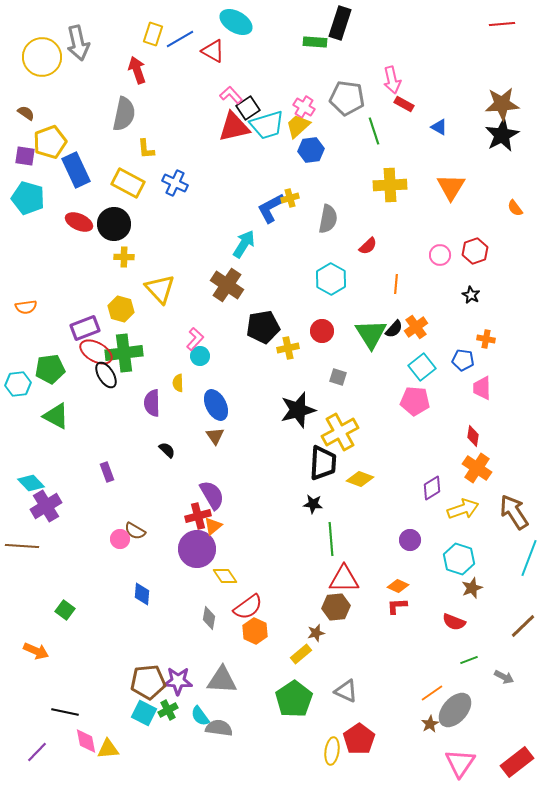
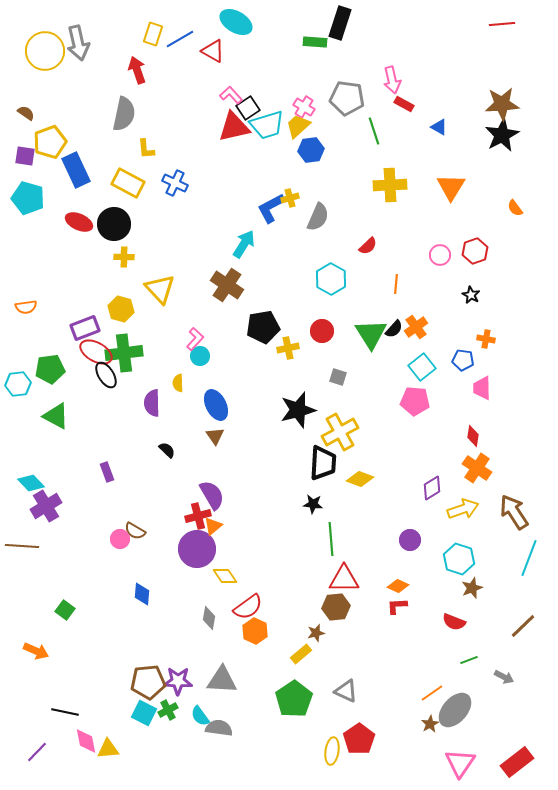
yellow circle at (42, 57): moved 3 px right, 6 px up
gray semicircle at (328, 219): moved 10 px left, 2 px up; rotated 12 degrees clockwise
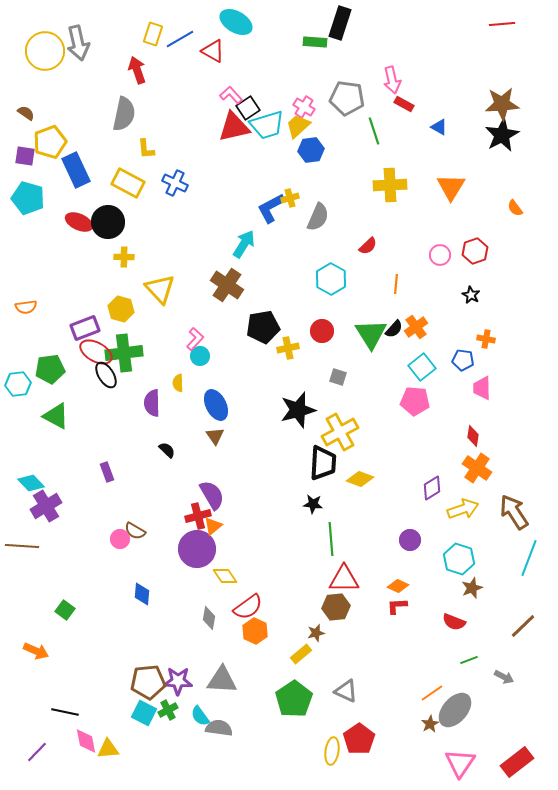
black circle at (114, 224): moved 6 px left, 2 px up
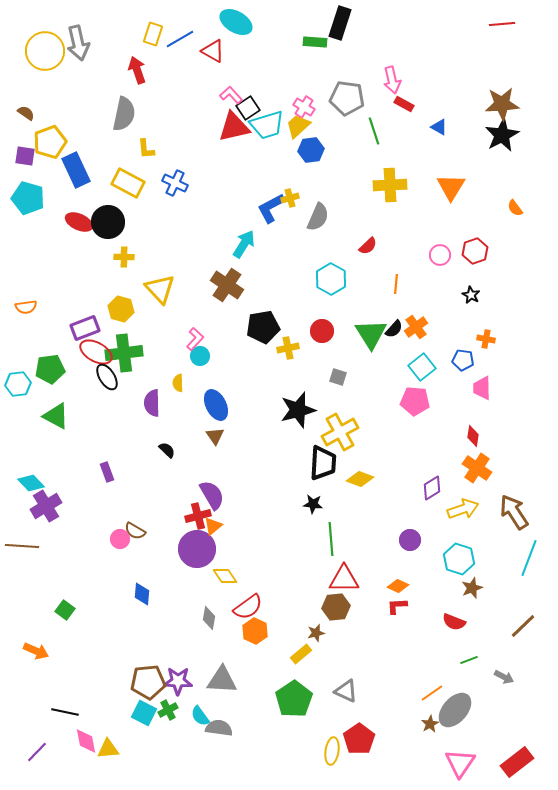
black ellipse at (106, 375): moved 1 px right, 2 px down
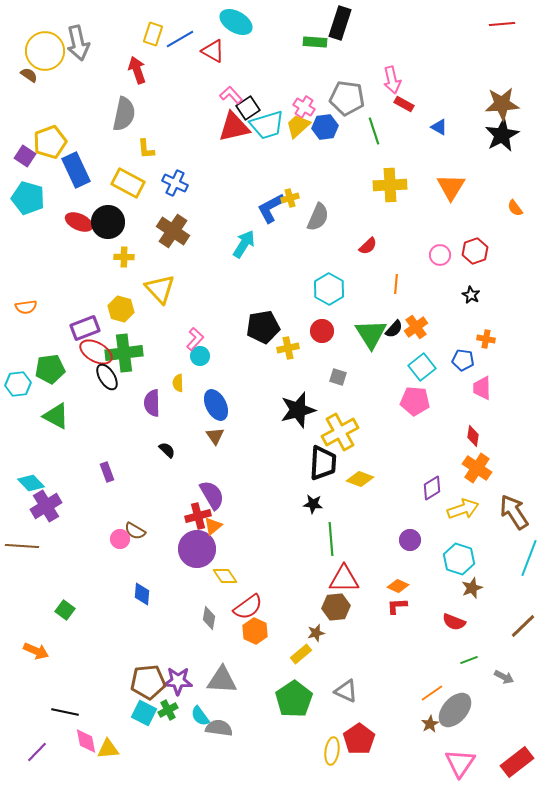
brown semicircle at (26, 113): moved 3 px right, 38 px up
blue hexagon at (311, 150): moved 14 px right, 23 px up
purple square at (25, 156): rotated 25 degrees clockwise
cyan hexagon at (331, 279): moved 2 px left, 10 px down
brown cross at (227, 285): moved 54 px left, 54 px up
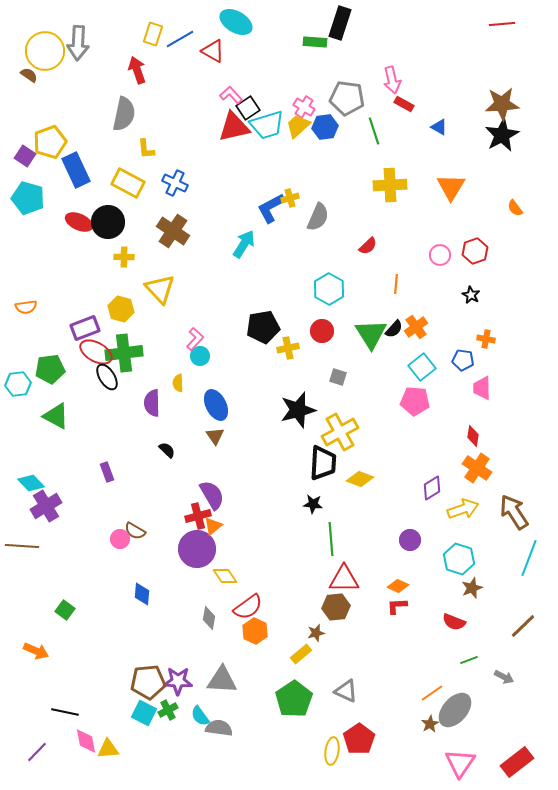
gray arrow at (78, 43): rotated 16 degrees clockwise
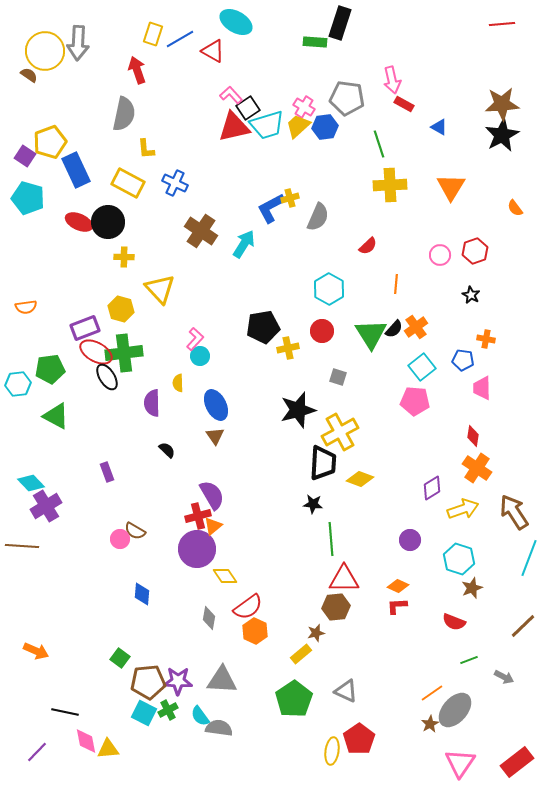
green line at (374, 131): moved 5 px right, 13 px down
brown cross at (173, 231): moved 28 px right
green square at (65, 610): moved 55 px right, 48 px down
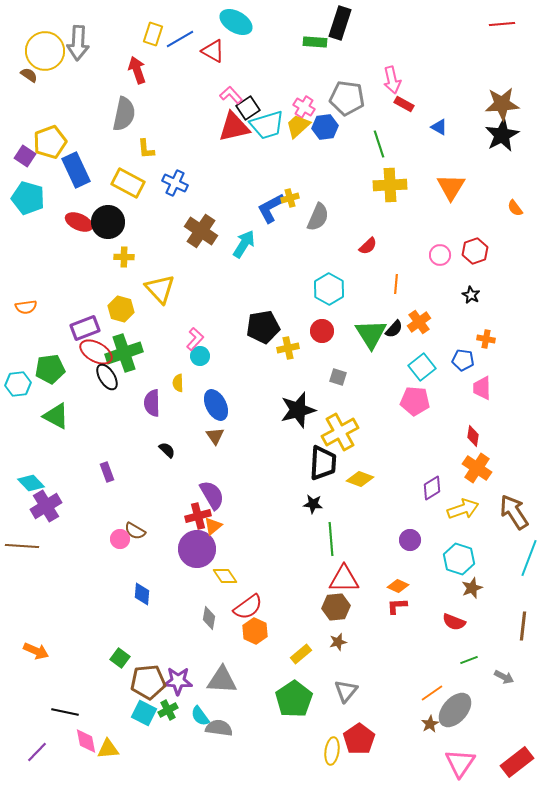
orange cross at (416, 327): moved 3 px right, 5 px up
green cross at (124, 353): rotated 12 degrees counterclockwise
brown line at (523, 626): rotated 40 degrees counterclockwise
brown star at (316, 633): moved 22 px right, 9 px down
gray triangle at (346, 691): rotated 45 degrees clockwise
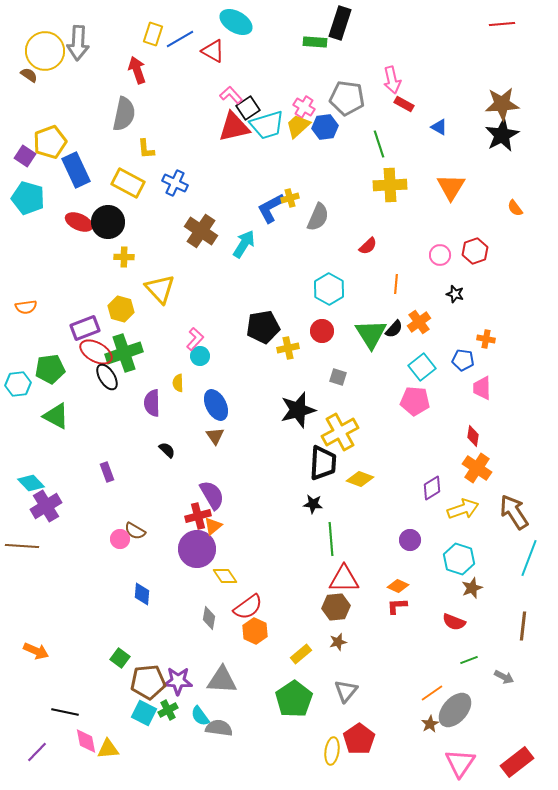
black star at (471, 295): moved 16 px left, 1 px up; rotated 12 degrees counterclockwise
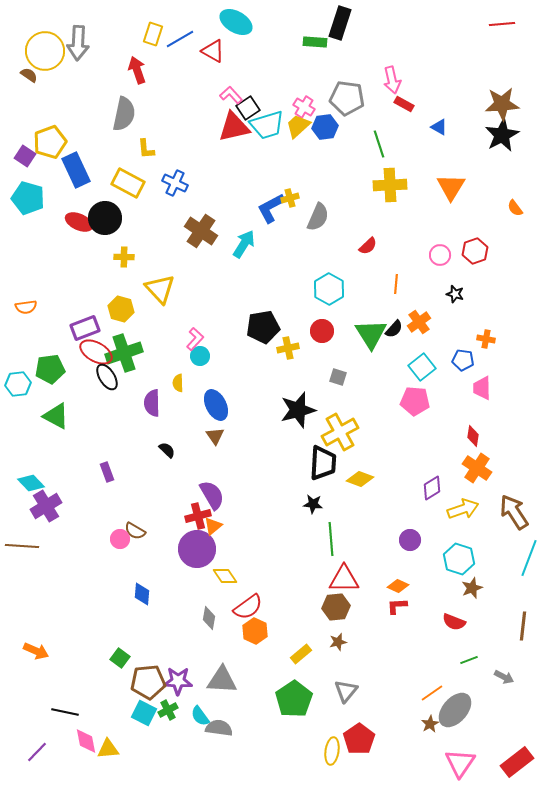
black circle at (108, 222): moved 3 px left, 4 px up
